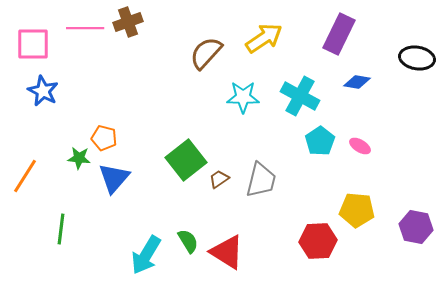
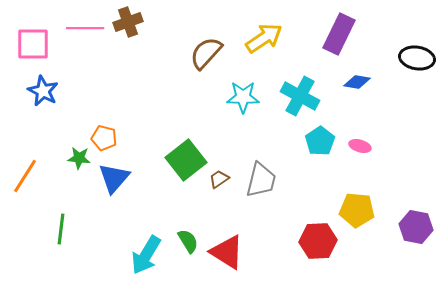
pink ellipse: rotated 15 degrees counterclockwise
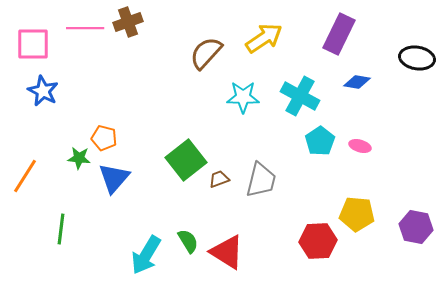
brown trapezoid: rotated 15 degrees clockwise
yellow pentagon: moved 4 px down
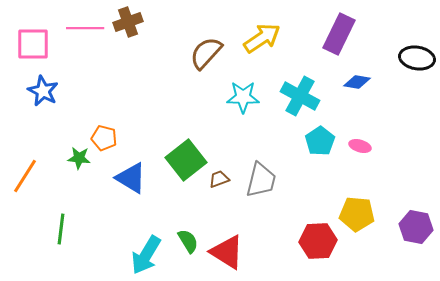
yellow arrow: moved 2 px left
blue triangle: moved 17 px right; rotated 40 degrees counterclockwise
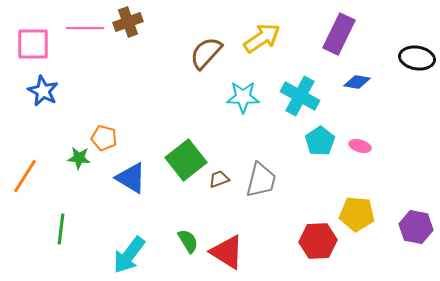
cyan arrow: moved 17 px left; rotated 6 degrees clockwise
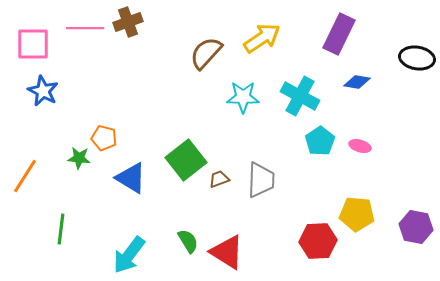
gray trapezoid: rotated 12 degrees counterclockwise
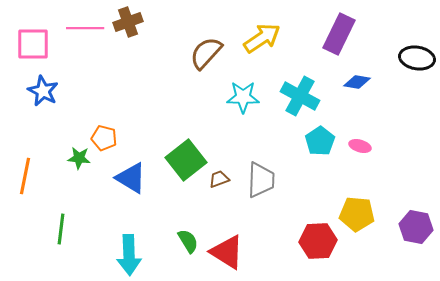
orange line: rotated 21 degrees counterclockwise
cyan arrow: rotated 39 degrees counterclockwise
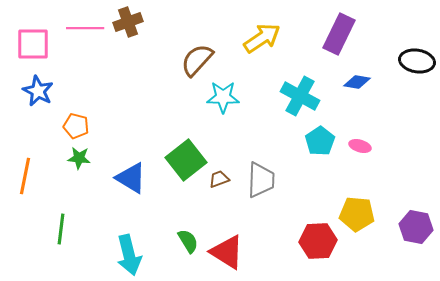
brown semicircle: moved 9 px left, 7 px down
black ellipse: moved 3 px down
blue star: moved 5 px left
cyan star: moved 20 px left
orange pentagon: moved 28 px left, 12 px up
cyan arrow: rotated 12 degrees counterclockwise
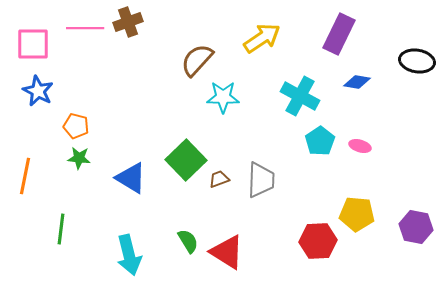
green square: rotated 6 degrees counterclockwise
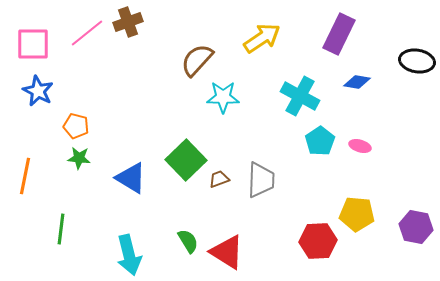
pink line: moved 2 px right, 5 px down; rotated 39 degrees counterclockwise
